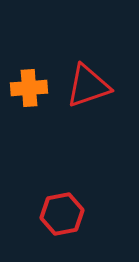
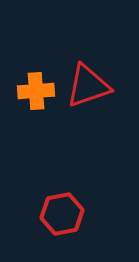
orange cross: moved 7 px right, 3 px down
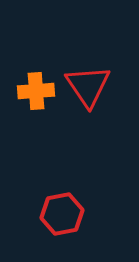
red triangle: rotated 45 degrees counterclockwise
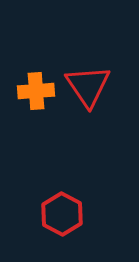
red hexagon: rotated 21 degrees counterclockwise
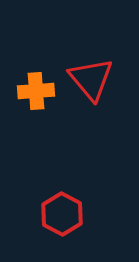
red triangle: moved 3 px right, 7 px up; rotated 6 degrees counterclockwise
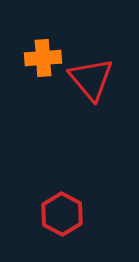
orange cross: moved 7 px right, 33 px up
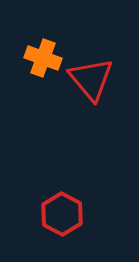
orange cross: rotated 24 degrees clockwise
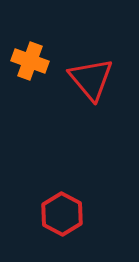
orange cross: moved 13 px left, 3 px down
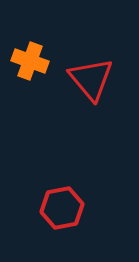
red hexagon: moved 6 px up; rotated 21 degrees clockwise
